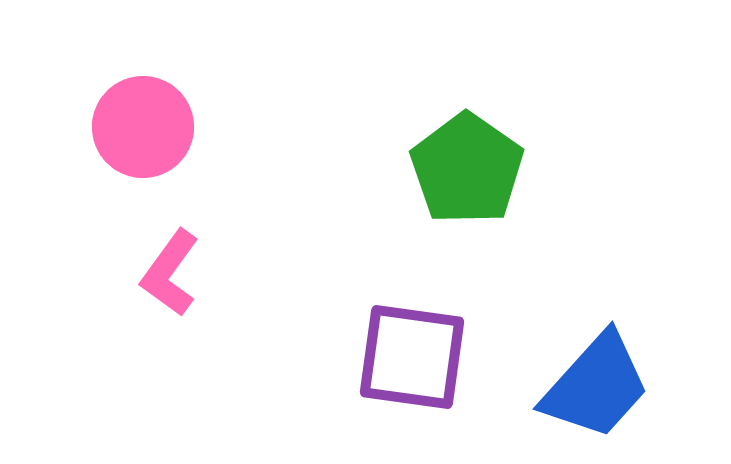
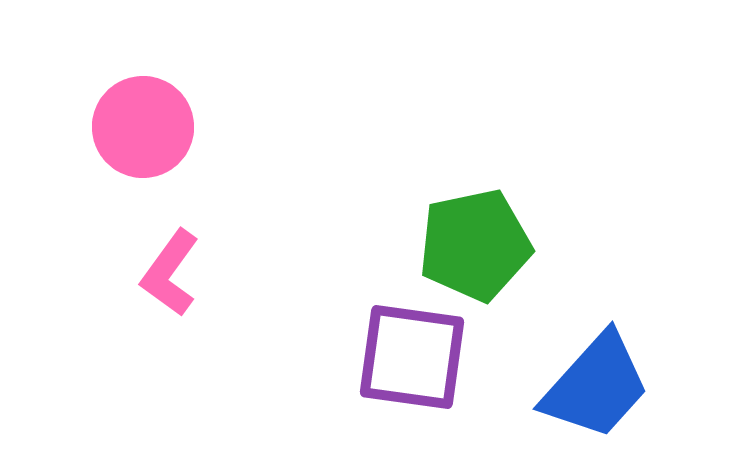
green pentagon: moved 8 px right, 76 px down; rotated 25 degrees clockwise
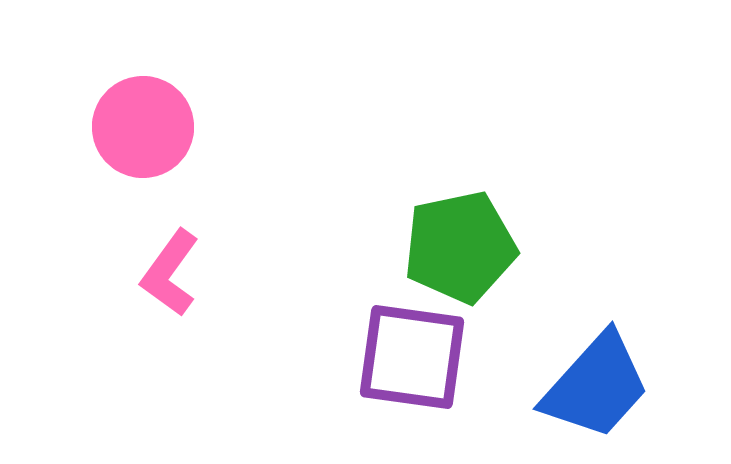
green pentagon: moved 15 px left, 2 px down
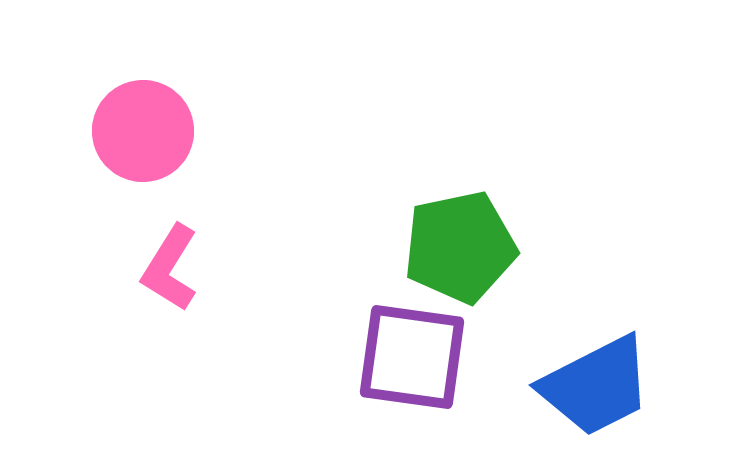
pink circle: moved 4 px down
pink L-shape: moved 5 px up; rotated 4 degrees counterclockwise
blue trapezoid: rotated 21 degrees clockwise
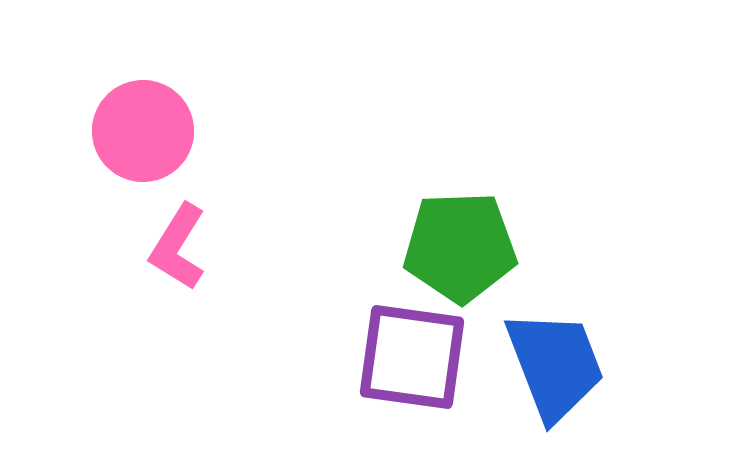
green pentagon: rotated 10 degrees clockwise
pink L-shape: moved 8 px right, 21 px up
blue trapezoid: moved 41 px left, 21 px up; rotated 84 degrees counterclockwise
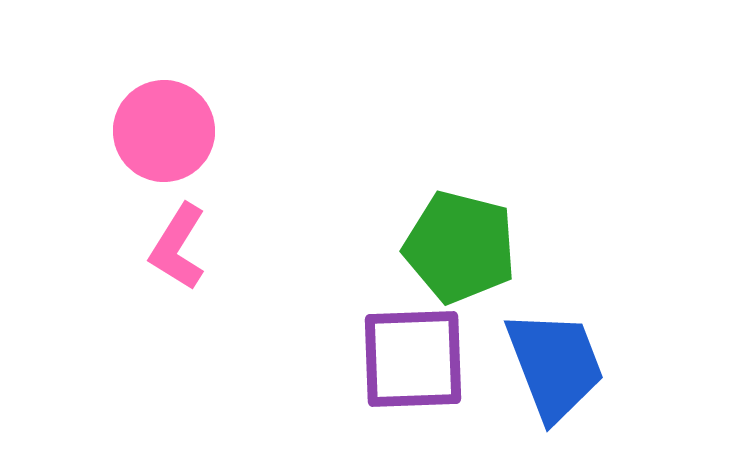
pink circle: moved 21 px right
green pentagon: rotated 16 degrees clockwise
purple square: moved 1 px right, 2 px down; rotated 10 degrees counterclockwise
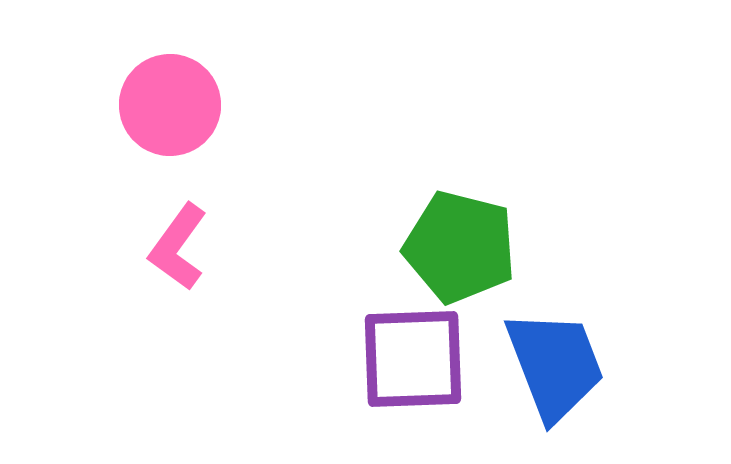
pink circle: moved 6 px right, 26 px up
pink L-shape: rotated 4 degrees clockwise
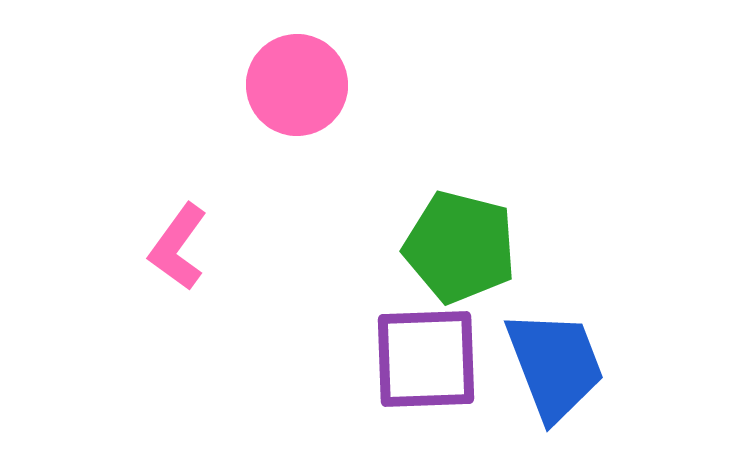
pink circle: moved 127 px right, 20 px up
purple square: moved 13 px right
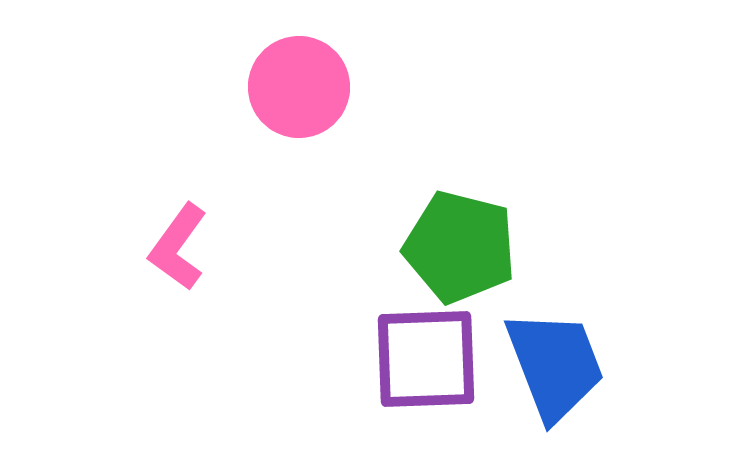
pink circle: moved 2 px right, 2 px down
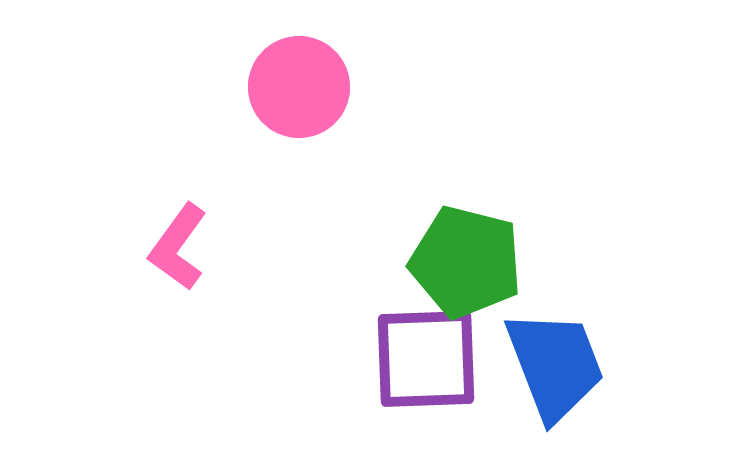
green pentagon: moved 6 px right, 15 px down
